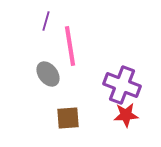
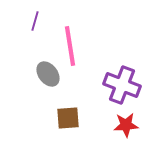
purple line: moved 11 px left
red star: moved 10 px down
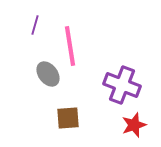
purple line: moved 4 px down
red star: moved 8 px right; rotated 15 degrees counterclockwise
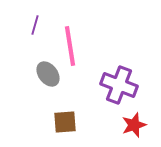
purple cross: moved 3 px left
brown square: moved 3 px left, 4 px down
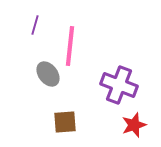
pink line: rotated 15 degrees clockwise
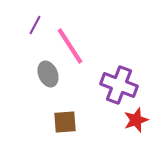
purple line: rotated 12 degrees clockwise
pink line: rotated 39 degrees counterclockwise
gray ellipse: rotated 15 degrees clockwise
red star: moved 2 px right, 5 px up
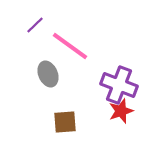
purple line: rotated 18 degrees clockwise
pink line: rotated 21 degrees counterclockwise
red star: moved 15 px left, 9 px up
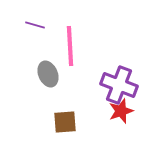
purple line: rotated 60 degrees clockwise
pink line: rotated 51 degrees clockwise
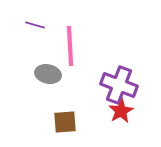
gray ellipse: rotated 55 degrees counterclockwise
red star: rotated 10 degrees counterclockwise
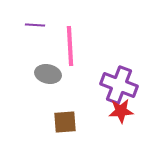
purple line: rotated 12 degrees counterclockwise
red star: rotated 25 degrees clockwise
